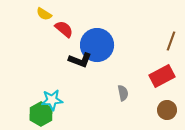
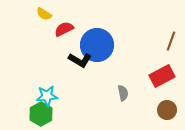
red semicircle: rotated 66 degrees counterclockwise
black L-shape: rotated 10 degrees clockwise
cyan star: moved 5 px left, 4 px up
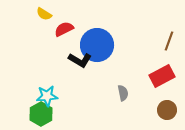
brown line: moved 2 px left
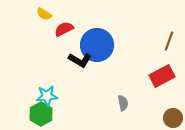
gray semicircle: moved 10 px down
brown circle: moved 6 px right, 8 px down
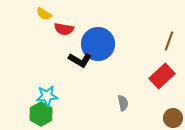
red semicircle: rotated 144 degrees counterclockwise
blue circle: moved 1 px right, 1 px up
red rectangle: rotated 15 degrees counterclockwise
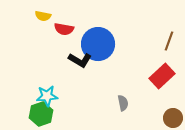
yellow semicircle: moved 1 px left, 2 px down; rotated 21 degrees counterclockwise
green hexagon: rotated 10 degrees clockwise
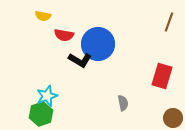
red semicircle: moved 6 px down
brown line: moved 19 px up
red rectangle: rotated 30 degrees counterclockwise
cyan star: rotated 15 degrees counterclockwise
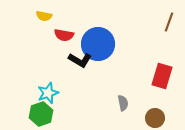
yellow semicircle: moved 1 px right
cyan star: moved 1 px right, 3 px up
brown circle: moved 18 px left
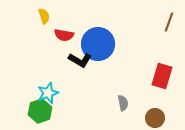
yellow semicircle: rotated 119 degrees counterclockwise
green hexagon: moved 1 px left, 3 px up
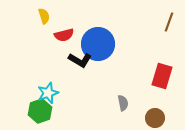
red semicircle: rotated 24 degrees counterclockwise
